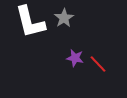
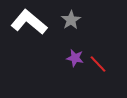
gray star: moved 7 px right, 2 px down
white L-shape: moved 1 px left; rotated 144 degrees clockwise
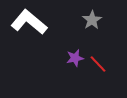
gray star: moved 21 px right
purple star: rotated 24 degrees counterclockwise
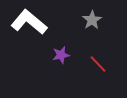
purple star: moved 14 px left, 3 px up
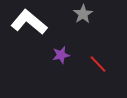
gray star: moved 9 px left, 6 px up
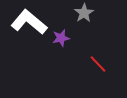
gray star: moved 1 px right, 1 px up
purple star: moved 17 px up
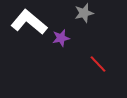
gray star: rotated 18 degrees clockwise
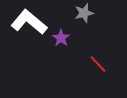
purple star: rotated 24 degrees counterclockwise
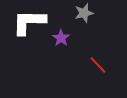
white L-shape: rotated 39 degrees counterclockwise
red line: moved 1 px down
